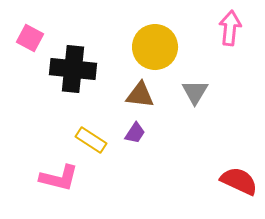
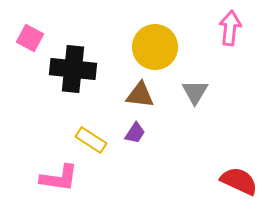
pink L-shape: rotated 6 degrees counterclockwise
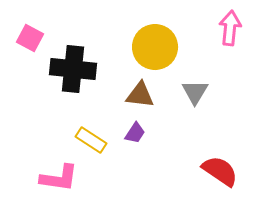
red semicircle: moved 19 px left, 10 px up; rotated 9 degrees clockwise
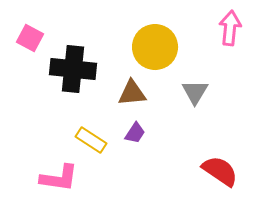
brown triangle: moved 8 px left, 2 px up; rotated 12 degrees counterclockwise
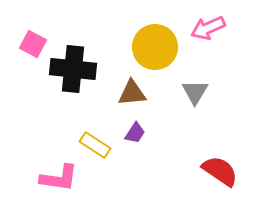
pink arrow: moved 22 px left; rotated 120 degrees counterclockwise
pink square: moved 3 px right, 6 px down
yellow rectangle: moved 4 px right, 5 px down
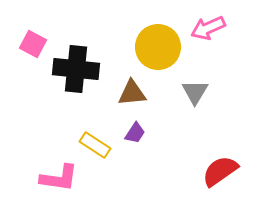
yellow circle: moved 3 px right
black cross: moved 3 px right
red semicircle: rotated 69 degrees counterclockwise
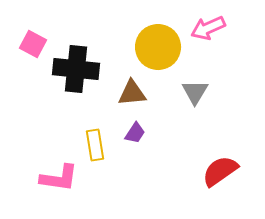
yellow rectangle: rotated 48 degrees clockwise
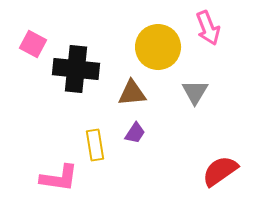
pink arrow: rotated 88 degrees counterclockwise
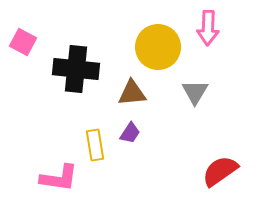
pink arrow: rotated 24 degrees clockwise
pink square: moved 10 px left, 2 px up
purple trapezoid: moved 5 px left
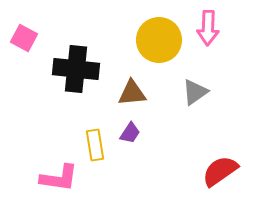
pink square: moved 1 px right, 4 px up
yellow circle: moved 1 px right, 7 px up
gray triangle: rotated 24 degrees clockwise
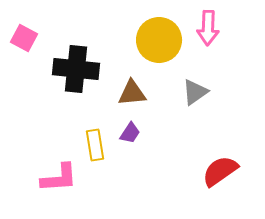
pink L-shape: rotated 12 degrees counterclockwise
